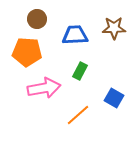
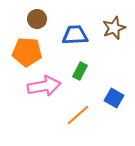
brown star: rotated 20 degrees counterclockwise
pink arrow: moved 2 px up
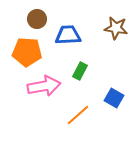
brown star: moved 2 px right; rotated 30 degrees clockwise
blue trapezoid: moved 7 px left
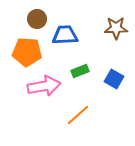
brown star: rotated 10 degrees counterclockwise
blue trapezoid: moved 3 px left
green rectangle: rotated 42 degrees clockwise
blue square: moved 19 px up
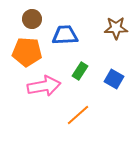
brown circle: moved 5 px left
green rectangle: rotated 36 degrees counterclockwise
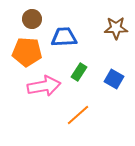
blue trapezoid: moved 1 px left, 2 px down
green rectangle: moved 1 px left, 1 px down
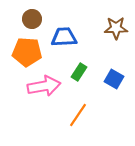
orange line: rotated 15 degrees counterclockwise
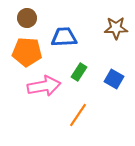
brown circle: moved 5 px left, 1 px up
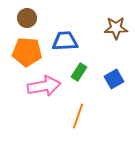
blue trapezoid: moved 1 px right, 4 px down
blue square: rotated 30 degrees clockwise
orange line: moved 1 px down; rotated 15 degrees counterclockwise
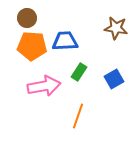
brown star: rotated 10 degrees clockwise
orange pentagon: moved 5 px right, 6 px up
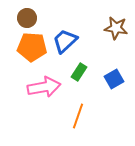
blue trapezoid: rotated 40 degrees counterclockwise
orange pentagon: moved 1 px down
pink arrow: moved 1 px down
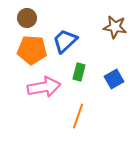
brown star: moved 1 px left, 1 px up
orange pentagon: moved 3 px down
green rectangle: rotated 18 degrees counterclockwise
